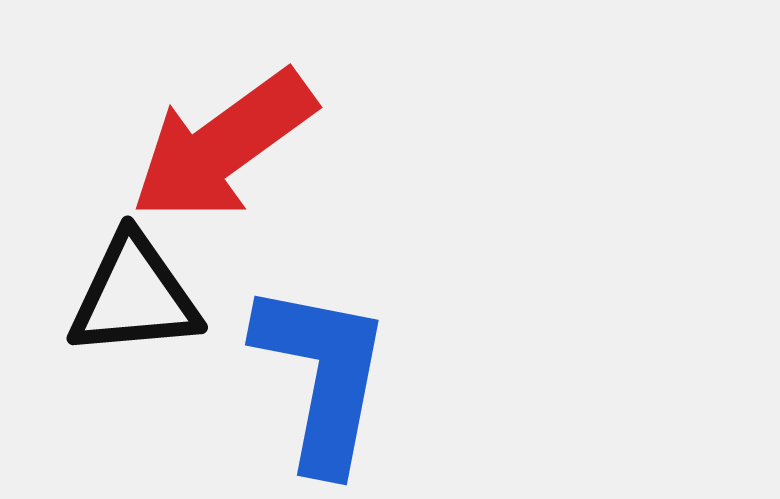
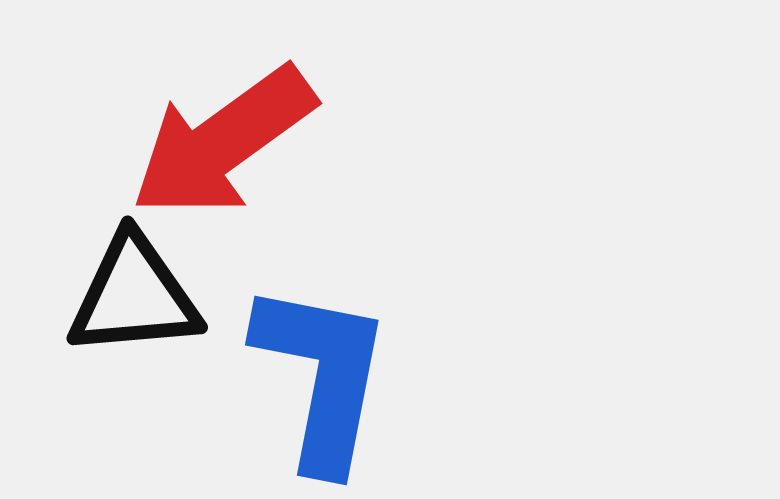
red arrow: moved 4 px up
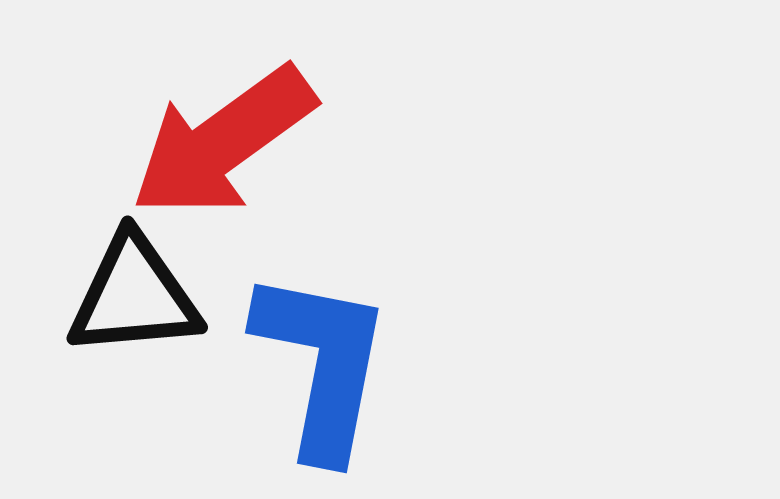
blue L-shape: moved 12 px up
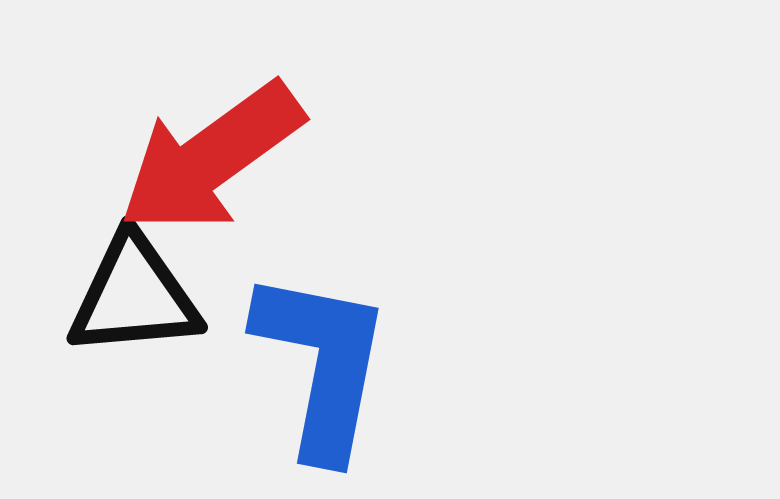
red arrow: moved 12 px left, 16 px down
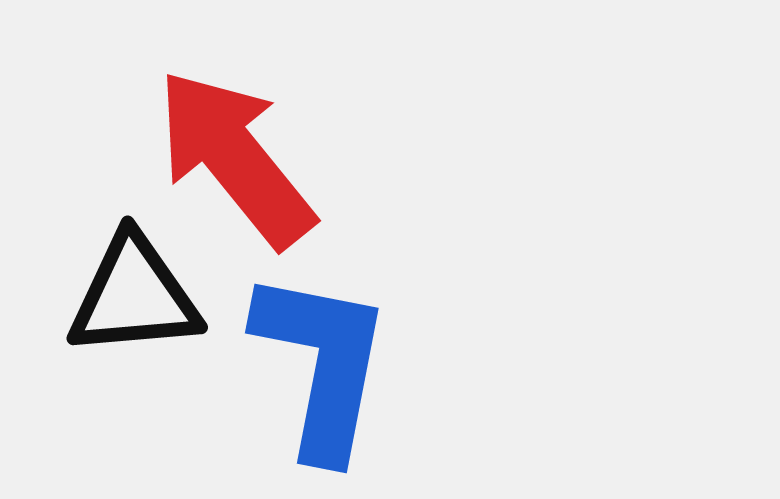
red arrow: moved 24 px right; rotated 87 degrees clockwise
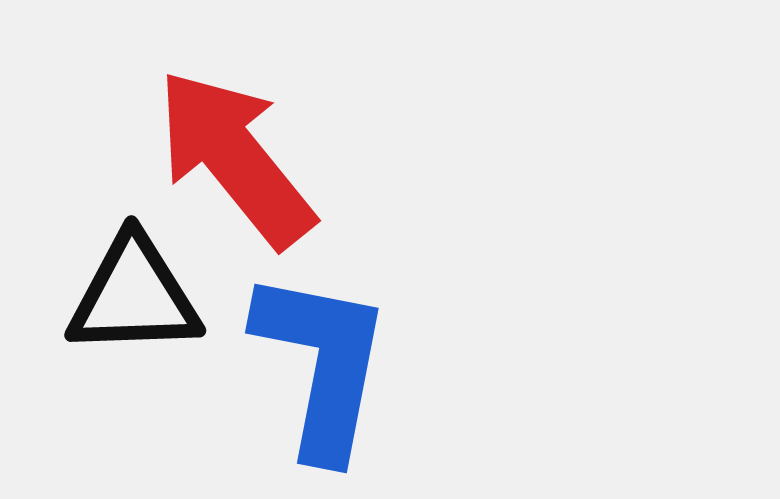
black triangle: rotated 3 degrees clockwise
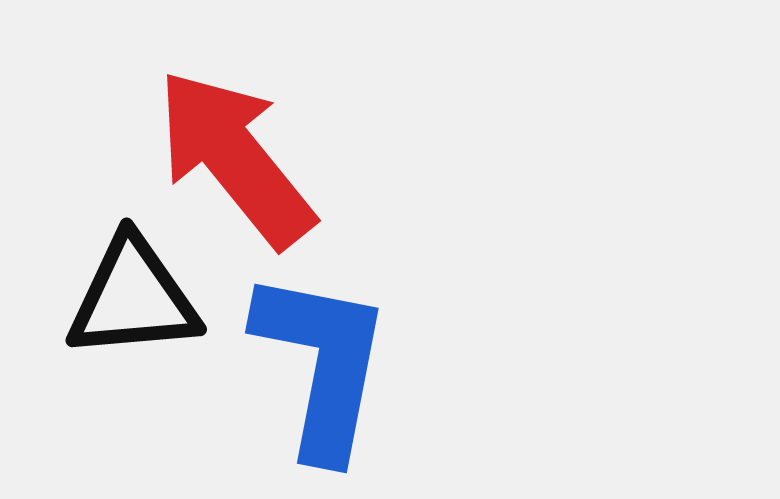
black triangle: moved 1 px left, 2 px down; rotated 3 degrees counterclockwise
